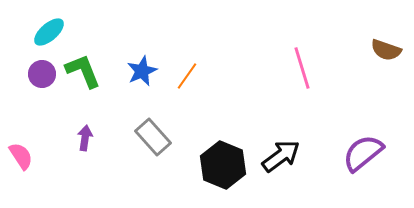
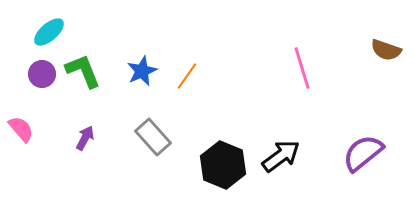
purple arrow: rotated 20 degrees clockwise
pink semicircle: moved 27 px up; rotated 8 degrees counterclockwise
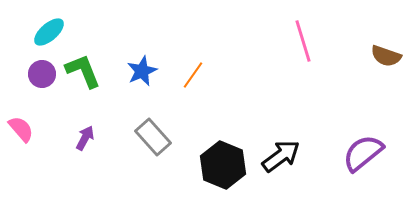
brown semicircle: moved 6 px down
pink line: moved 1 px right, 27 px up
orange line: moved 6 px right, 1 px up
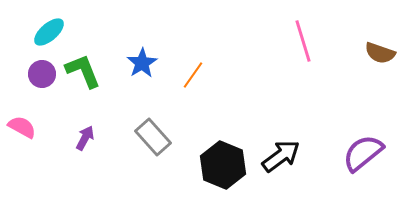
brown semicircle: moved 6 px left, 3 px up
blue star: moved 8 px up; rotated 8 degrees counterclockwise
pink semicircle: moved 1 px right, 2 px up; rotated 20 degrees counterclockwise
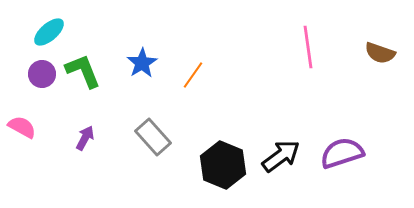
pink line: moved 5 px right, 6 px down; rotated 9 degrees clockwise
purple semicircle: moved 21 px left; rotated 21 degrees clockwise
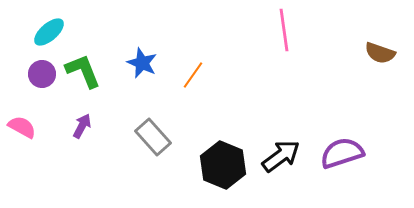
pink line: moved 24 px left, 17 px up
blue star: rotated 16 degrees counterclockwise
purple arrow: moved 3 px left, 12 px up
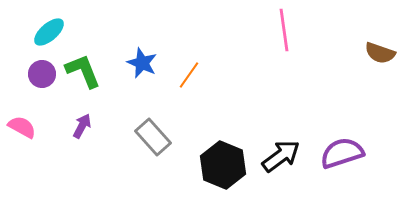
orange line: moved 4 px left
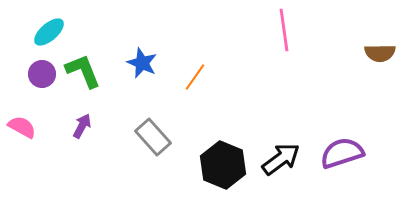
brown semicircle: rotated 20 degrees counterclockwise
orange line: moved 6 px right, 2 px down
black arrow: moved 3 px down
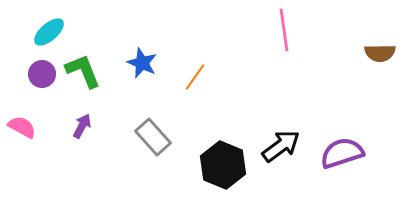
black arrow: moved 13 px up
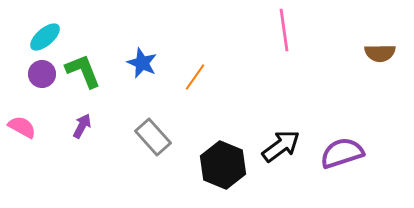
cyan ellipse: moved 4 px left, 5 px down
